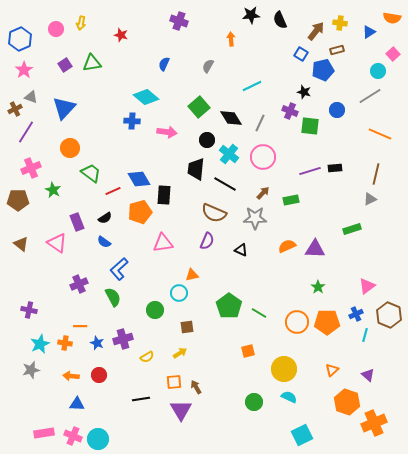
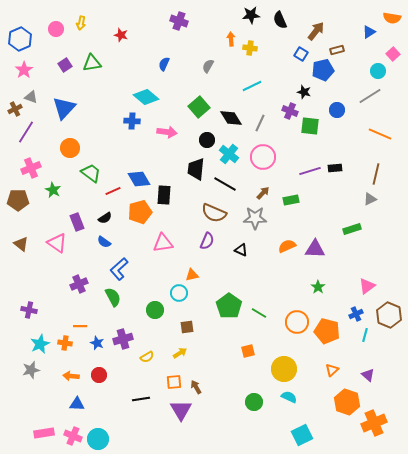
yellow cross at (340, 23): moved 90 px left, 25 px down
orange pentagon at (327, 322): moved 9 px down; rotated 15 degrees clockwise
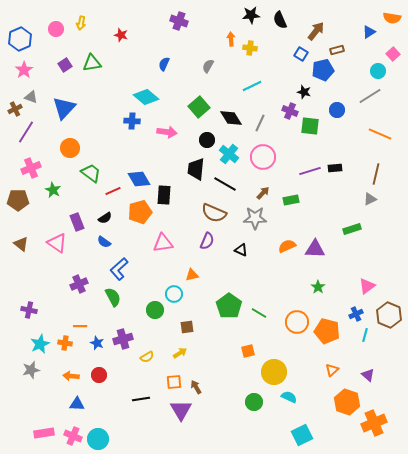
cyan circle at (179, 293): moved 5 px left, 1 px down
yellow circle at (284, 369): moved 10 px left, 3 px down
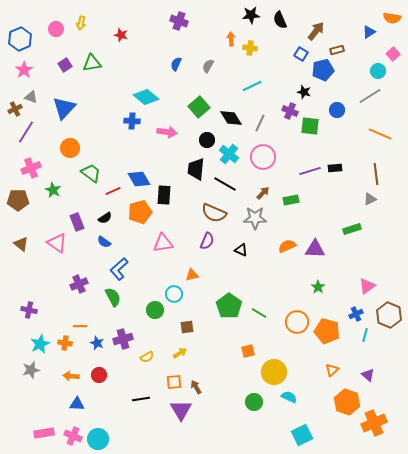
blue semicircle at (164, 64): moved 12 px right
brown line at (376, 174): rotated 20 degrees counterclockwise
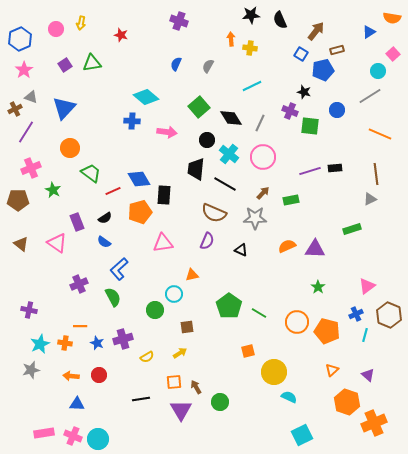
green circle at (254, 402): moved 34 px left
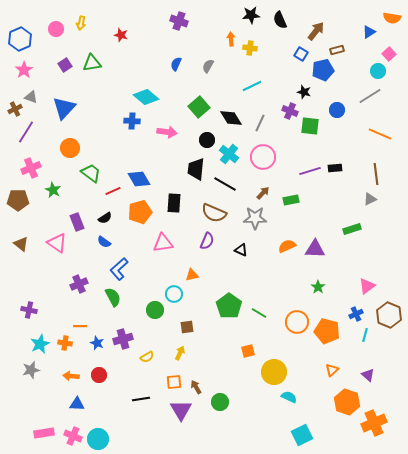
pink square at (393, 54): moved 4 px left
black rectangle at (164, 195): moved 10 px right, 8 px down
yellow arrow at (180, 353): rotated 32 degrees counterclockwise
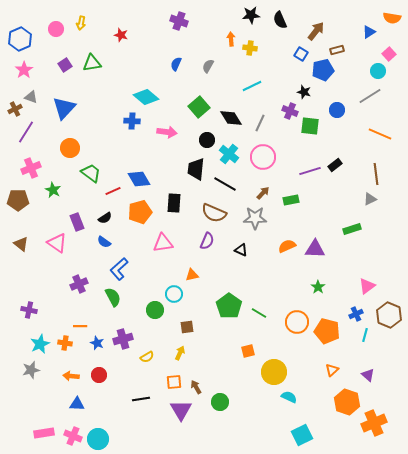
black rectangle at (335, 168): moved 3 px up; rotated 32 degrees counterclockwise
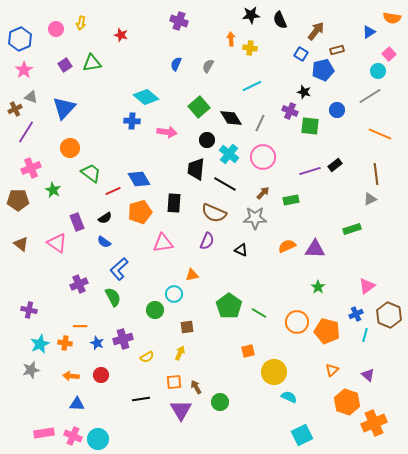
red circle at (99, 375): moved 2 px right
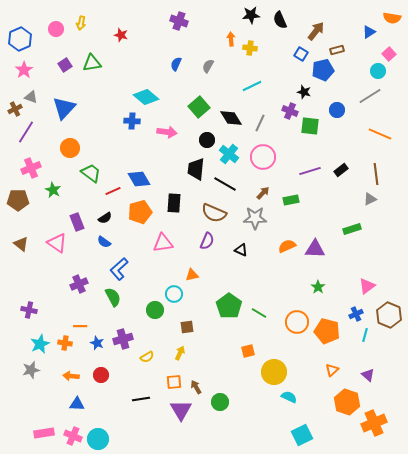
black rectangle at (335, 165): moved 6 px right, 5 px down
